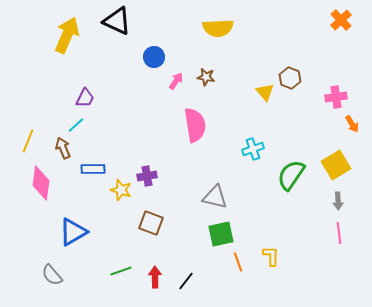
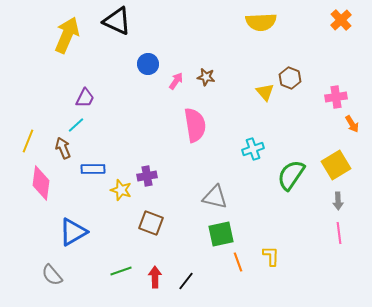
yellow semicircle: moved 43 px right, 6 px up
blue circle: moved 6 px left, 7 px down
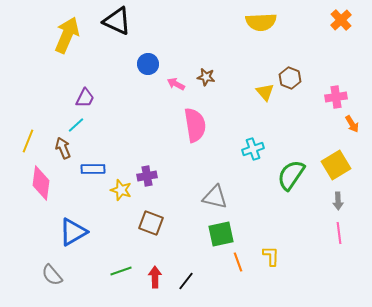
pink arrow: moved 3 px down; rotated 96 degrees counterclockwise
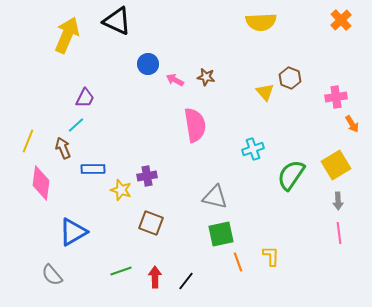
pink arrow: moved 1 px left, 4 px up
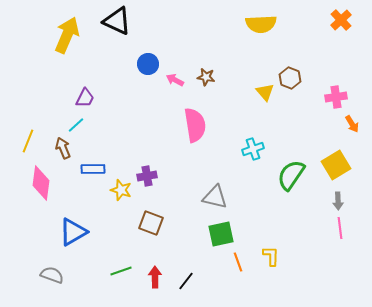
yellow semicircle: moved 2 px down
pink line: moved 1 px right, 5 px up
gray semicircle: rotated 150 degrees clockwise
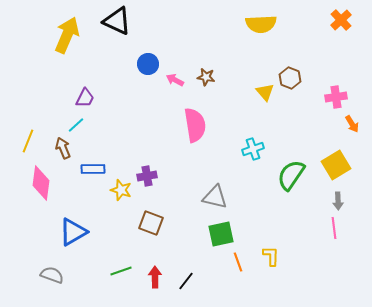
pink line: moved 6 px left
